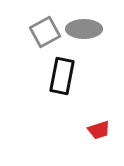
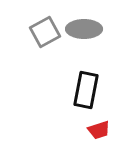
black rectangle: moved 24 px right, 14 px down
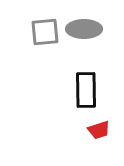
gray square: rotated 24 degrees clockwise
black rectangle: rotated 12 degrees counterclockwise
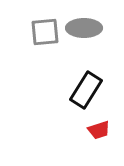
gray ellipse: moved 1 px up
black rectangle: rotated 33 degrees clockwise
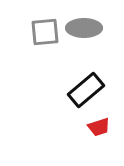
black rectangle: rotated 18 degrees clockwise
red trapezoid: moved 3 px up
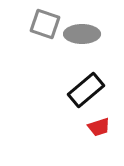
gray ellipse: moved 2 px left, 6 px down
gray square: moved 8 px up; rotated 24 degrees clockwise
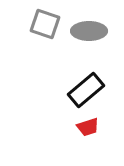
gray ellipse: moved 7 px right, 3 px up
red trapezoid: moved 11 px left
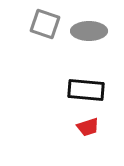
black rectangle: rotated 45 degrees clockwise
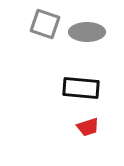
gray ellipse: moved 2 px left, 1 px down
black rectangle: moved 5 px left, 2 px up
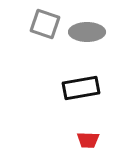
black rectangle: rotated 15 degrees counterclockwise
red trapezoid: moved 13 px down; rotated 20 degrees clockwise
